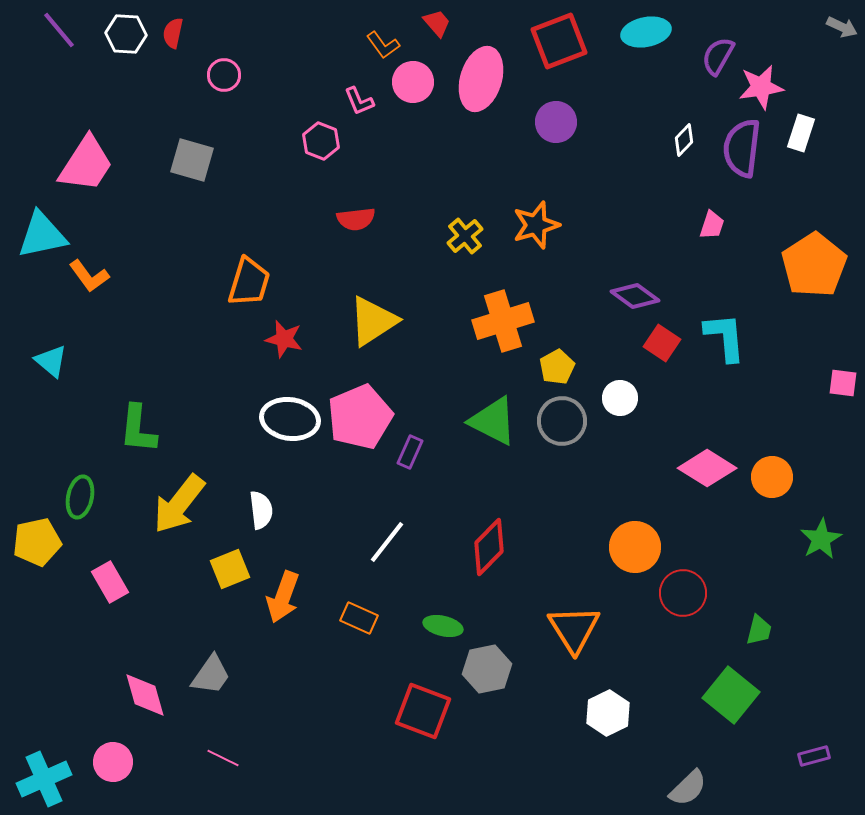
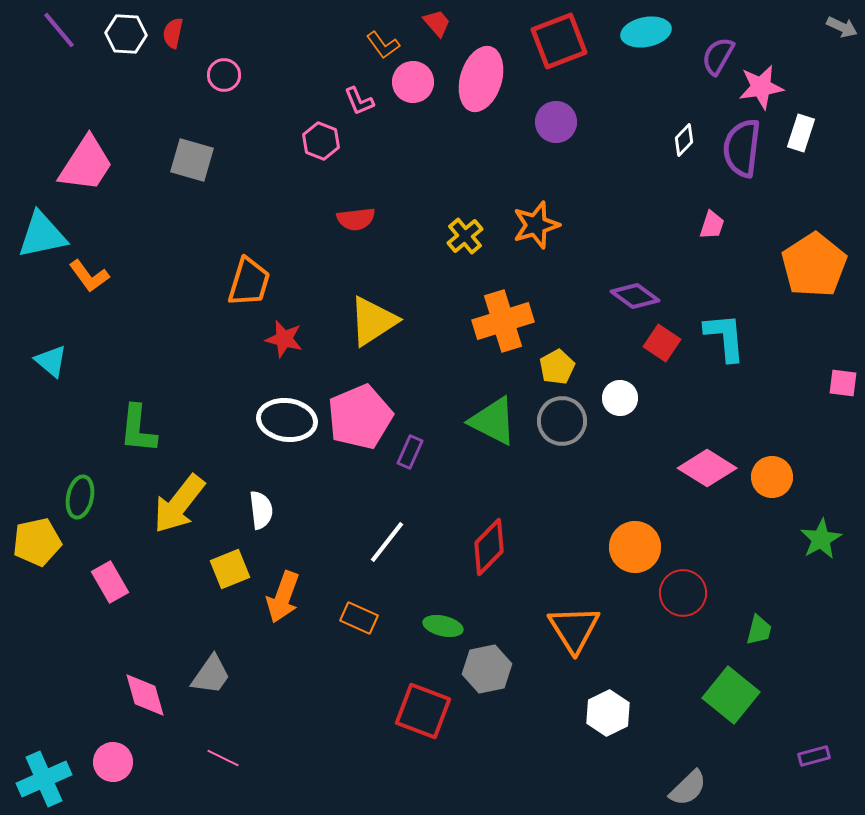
white ellipse at (290, 419): moved 3 px left, 1 px down
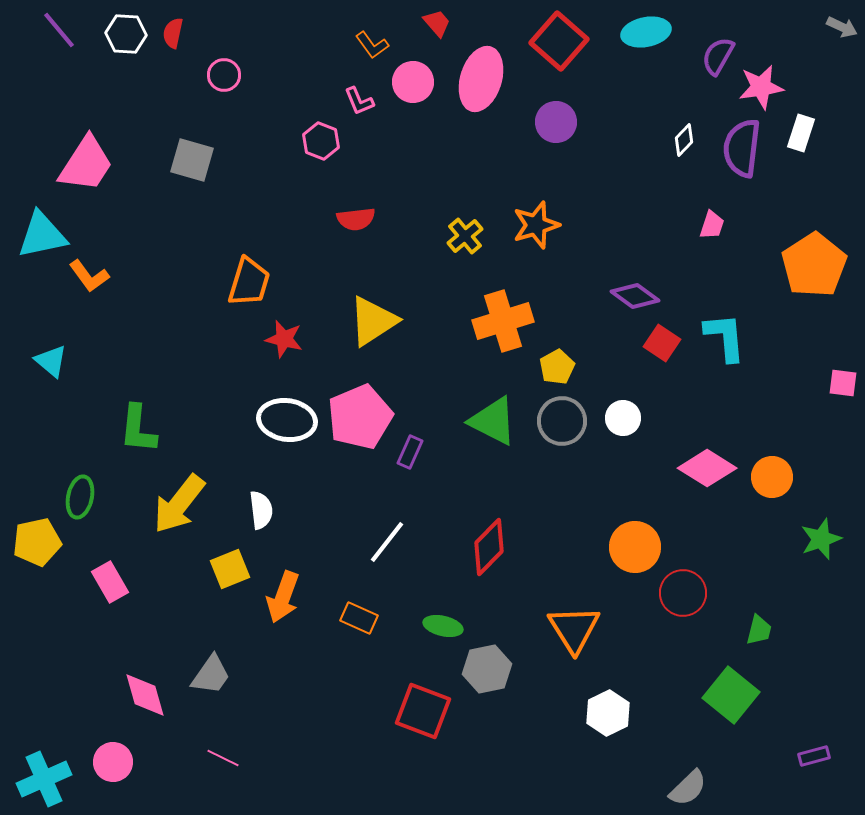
red square at (559, 41): rotated 28 degrees counterclockwise
orange L-shape at (383, 45): moved 11 px left
white circle at (620, 398): moved 3 px right, 20 px down
green star at (821, 539): rotated 9 degrees clockwise
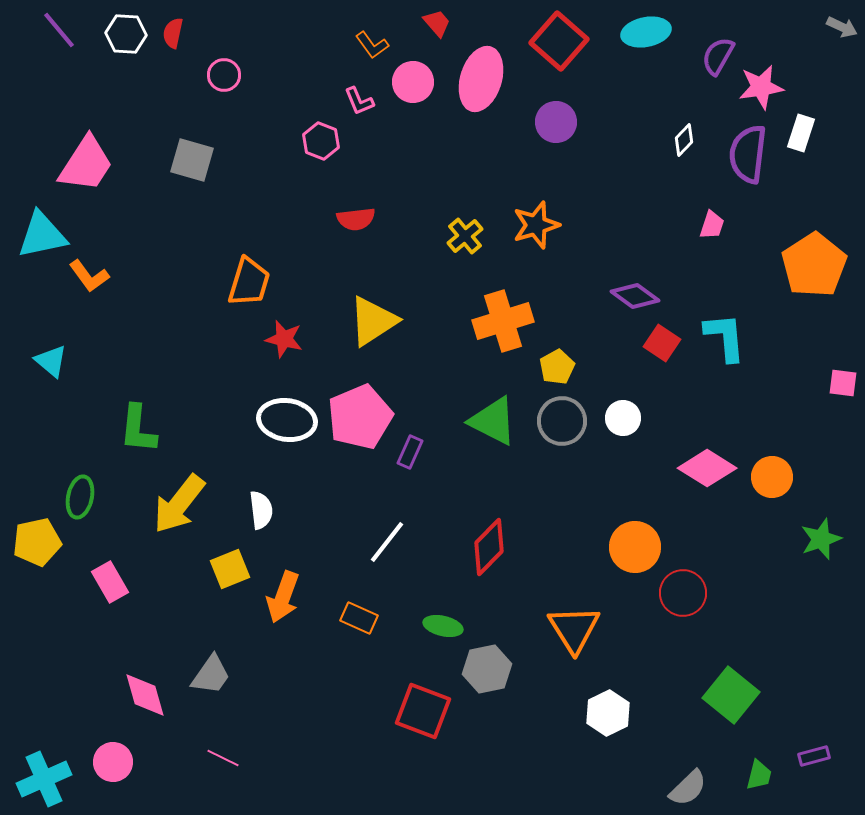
purple semicircle at (742, 148): moved 6 px right, 6 px down
green trapezoid at (759, 630): moved 145 px down
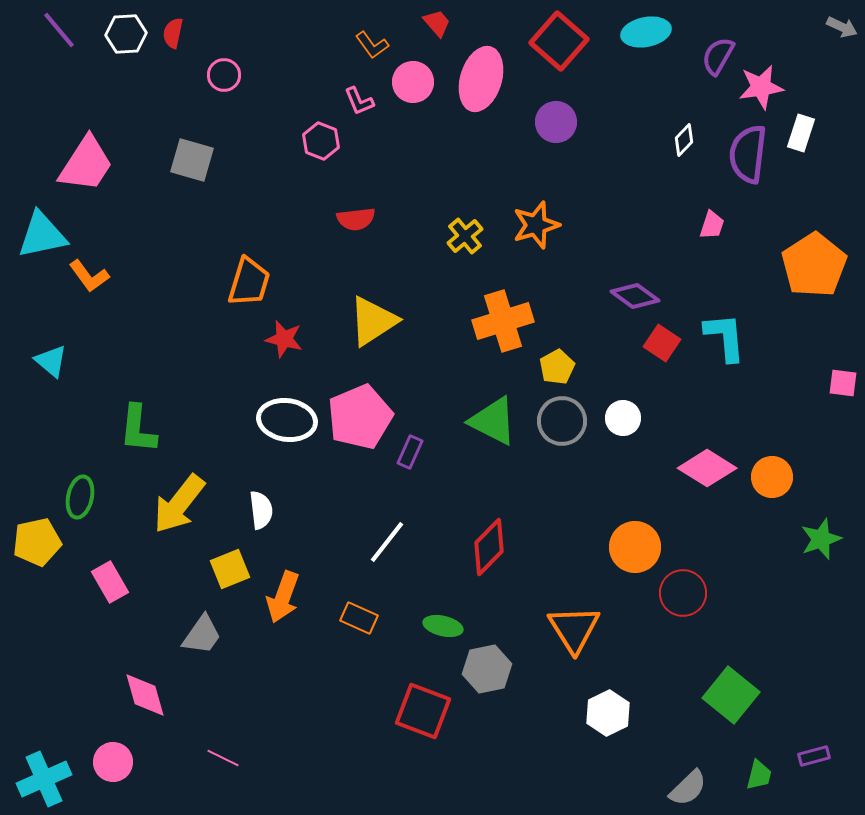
white hexagon at (126, 34): rotated 6 degrees counterclockwise
gray trapezoid at (211, 675): moved 9 px left, 40 px up
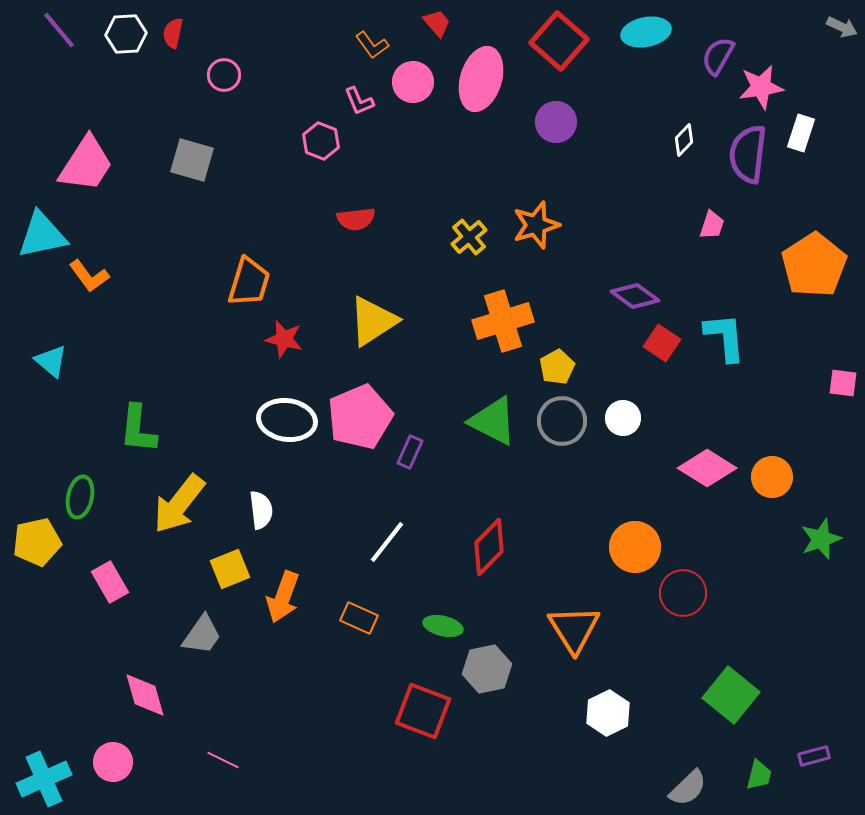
yellow cross at (465, 236): moved 4 px right, 1 px down
pink line at (223, 758): moved 2 px down
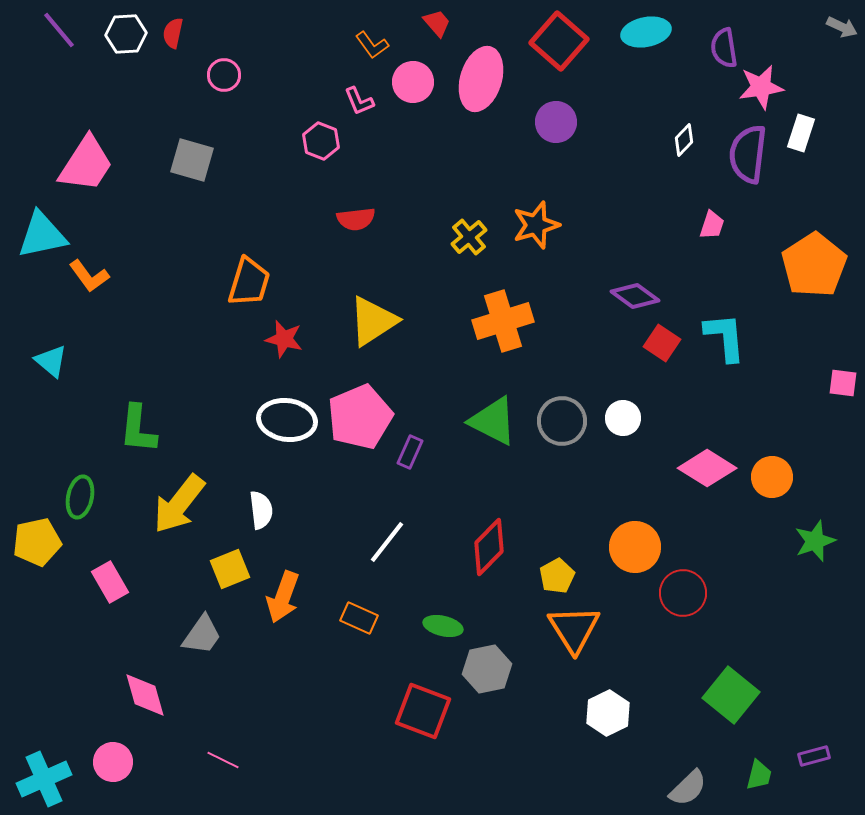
purple semicircle at (718, 56): moved 6 px right, 8 px up; rotated 39 degrees counterclockwise
yellow pentagon at (557, 367): moved 209 px down
green star at (821, 539): moved 6 px left, 2 px down
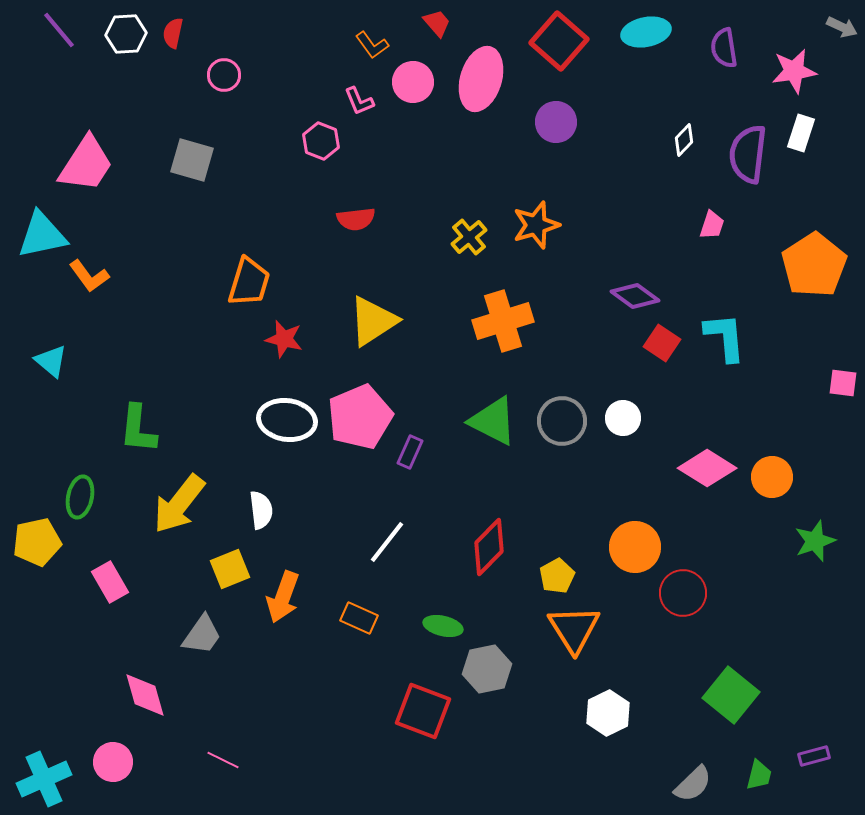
pink star at (761, 87): moved 33 px right, 16 px up
gray semicircle at (688, 788): moved 5 px right, 4 px up
